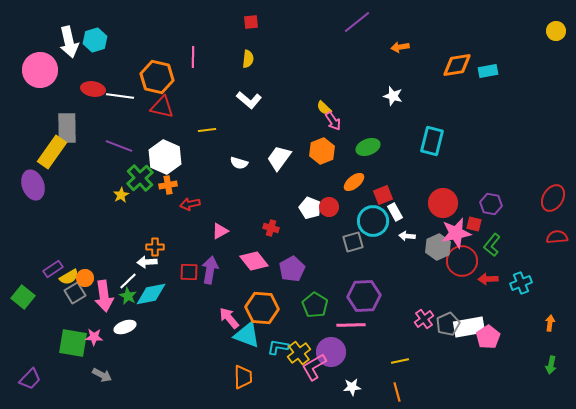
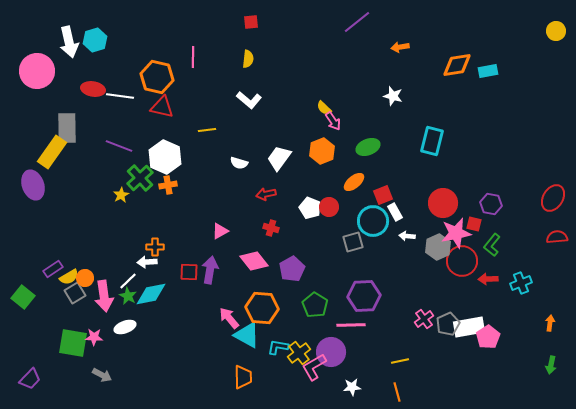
pink circle at (40, 70): moved 3 px left, 1 px down
red arrow at (190, 204): moved 76 px right, 10 px up
cyan triangle at (247, 335): rotated 8 degrees clockwise
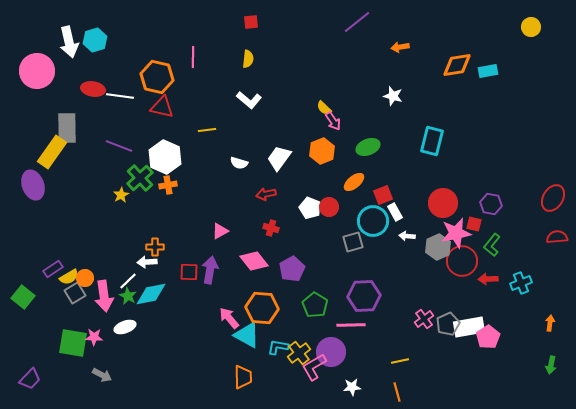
yellow circle at (556, 31): moved 25 px left, 4 px up
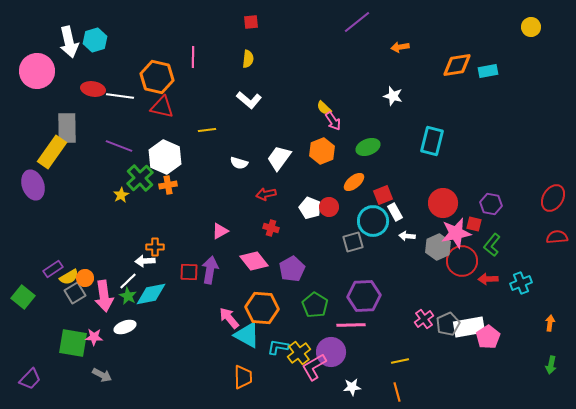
white arrow at (147, 262): moved 2 px left, 1 px up
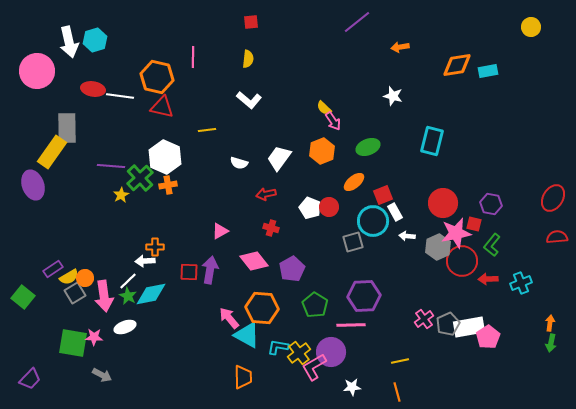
purple line at (119, 146): moved 8 px left, 20 px down; rotated 16 degrees counterclockwise
green arrow at (551, 365): moved 22 px up
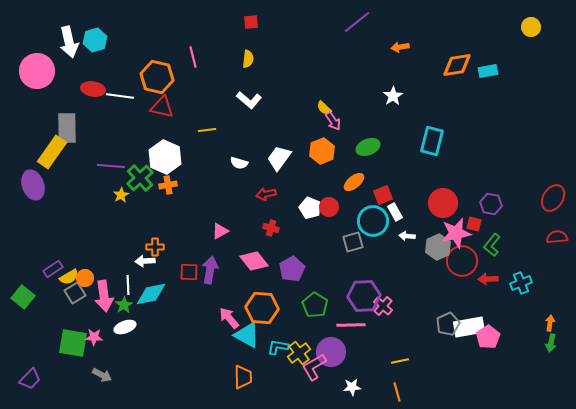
pink line at (193, 57): rotated 15 degrees counterclockwise
white star at (393, 96): rotated 24 degrees clockwise
white line at (128, 281): moved 4 px down; rotated 48 degrees counterclockwise
green star at (128, 296): moved 4 px left, 9 px down; rotated 12 degrees clockwise
pink cross at (424, 319): moved 41 px left, 13 px up; rotated 12 degrees counterclockwise
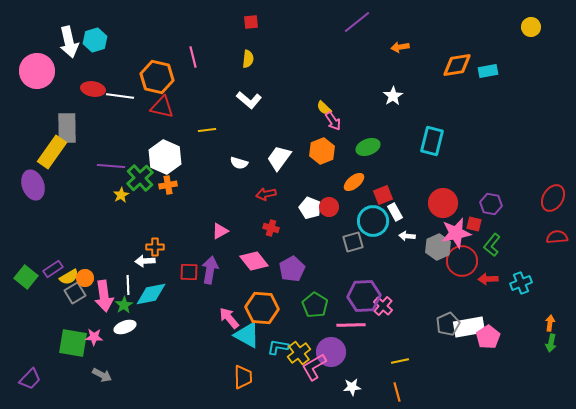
green square at (23, 297): moved 3 px right, 20 px up
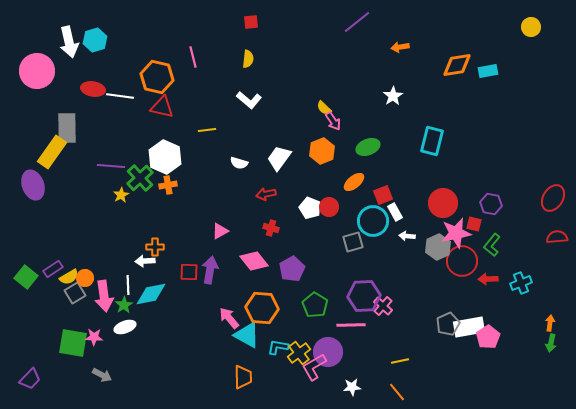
purple circle at (331, 352): moved 3 px left
orange line at (397, 392): rotated 24 degrees counterclockwise
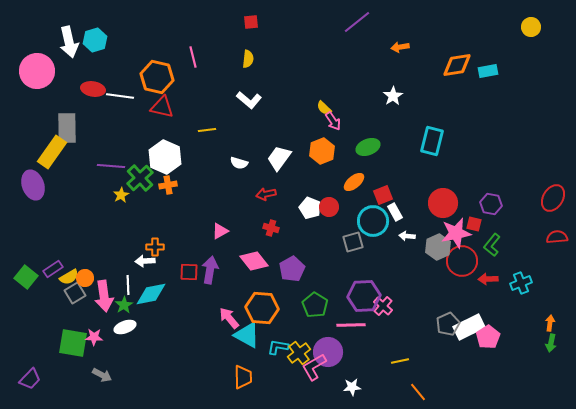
white rectangle at (469, 327): rotated 16 degrees counterclockwise
orange line at (397, 392): moved 21 px right
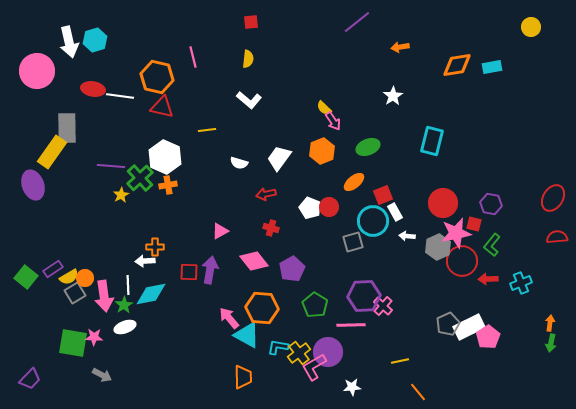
cyan rectangle at (488, 71): moved 4 px right, 4 px up
